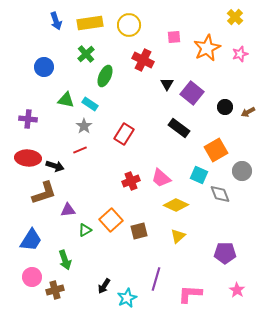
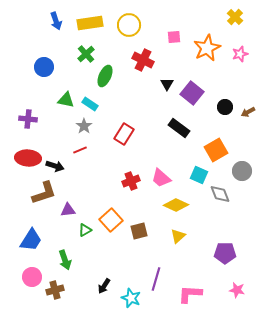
pink star at (237, 290): rotated 21 degrees counterclockwise
cyan star at (127, 298): moved 4 px right; rotated 24 degrees counterclockwise
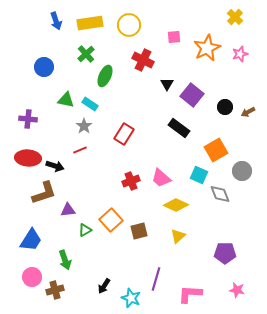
purple square at (192, 93): moved 2 px down
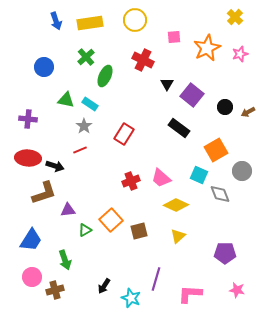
yellow circle at (129, 25): moved 6 px right, 5 px up
green cross at (86, 54): moved 3 px down
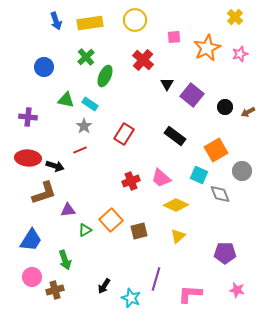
red cross at (143, 60): rotated 15 degrees clockwise
purple cross at (28, 119): moved 2 px up
black rectangle at (179, 128): moved 4 px left, 8 px down
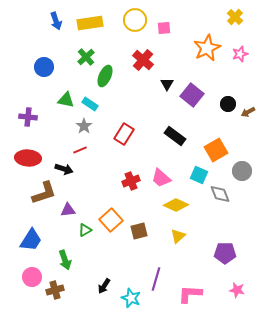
pink square at (174, 37): moved 10 px left, 9 px up
black circle at (225, 107): moved 3 px right, 3 px up
black arrow at (55, 166): moved 9 px right, 3 px down
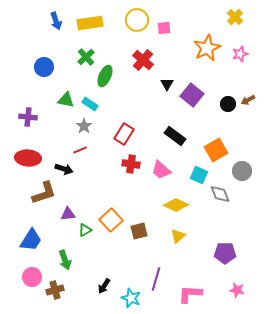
yellow circle at (135, 20): moved 2 px right
brown arrow at (248, 112): moved 12 px up
pink trapezoid at (161, 178): moved 8 px up
red cross at (131, 181): moved 17 px up; rotated 30 degrees clockwise
purple triangle at (68, 210): moved 4 px down
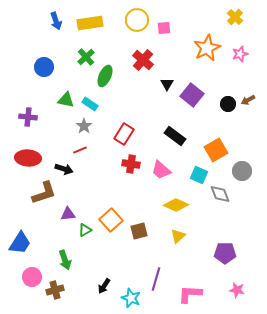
blue trapezoid at (31, 240): moved 11 px left, 3 px down
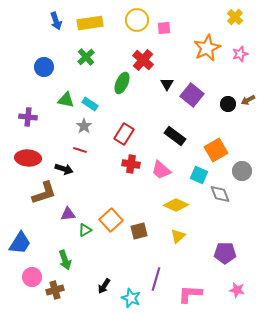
green ellipse at (105, 76): moved 17 px right, 7 px down
red line at (80, 150): rotated 40 degrees clockwise
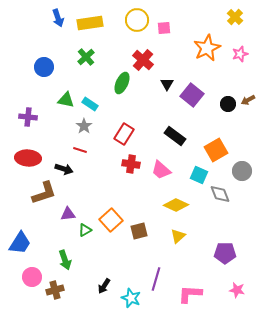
blue arrow at (56, 21): moved 2 px right, 3 px up
